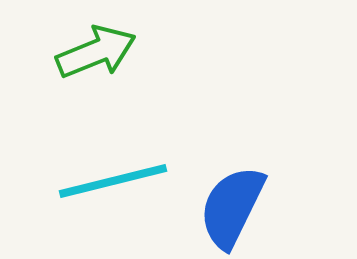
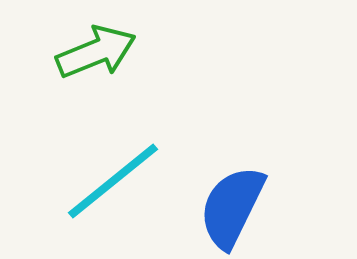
cyan line: rotated 25 degrees counterclockwise
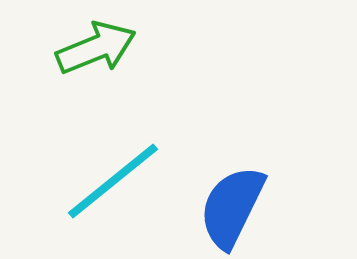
green arrow: moved 4 px up
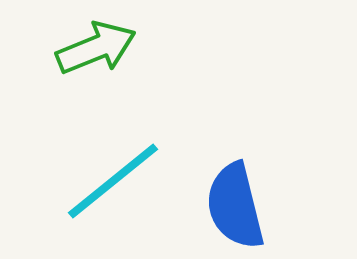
blue semicircle: moved 3 px right, 1 px up; rotated 40 degrees counterclockwise
